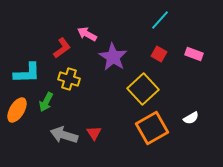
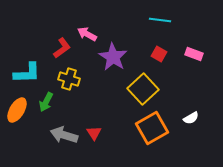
cyan line: rotated 55 degrees clockwise
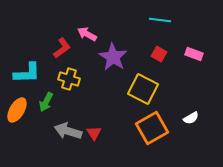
yellow square: rotated 20 degrees counterclockwise
gray arrow: moved 4 px right, 4 px up
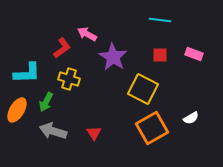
red square: moved 1 px right, 1 px down; rotated 28 degrees counterclockwise
gray arrow: moved 15 px left
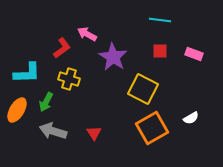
red square: moved 4 px up
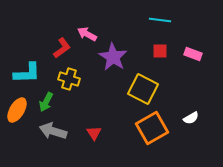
pink rectangle: moved 1 px left
